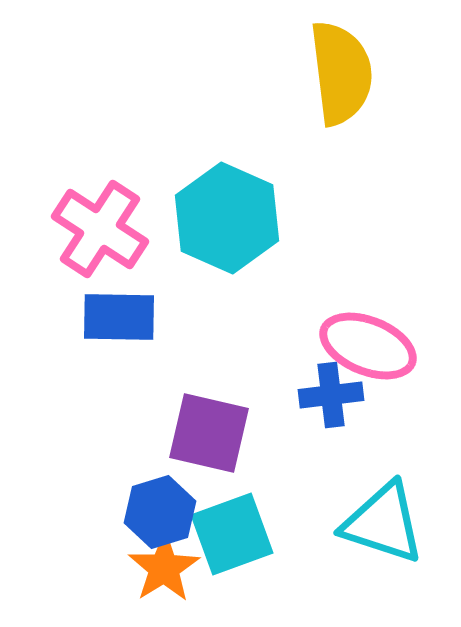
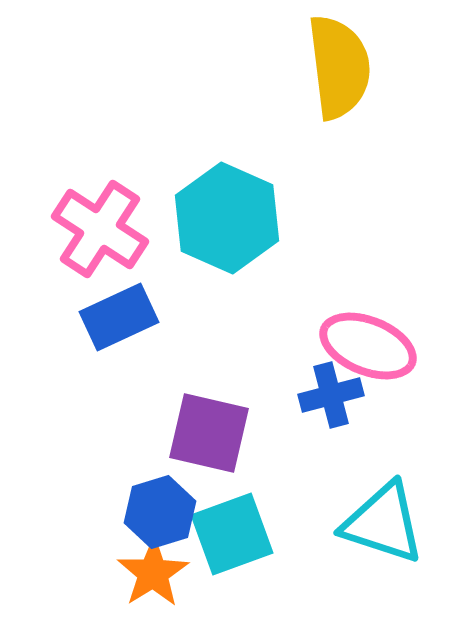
yellow semicircle: moved 2 px left, 6 px up
blue rectangle: rotated 26 degrees counterclockwise
blue cross: rotated 8 degrees counterclockwise
orange star: moved 11 px left, 5 px down
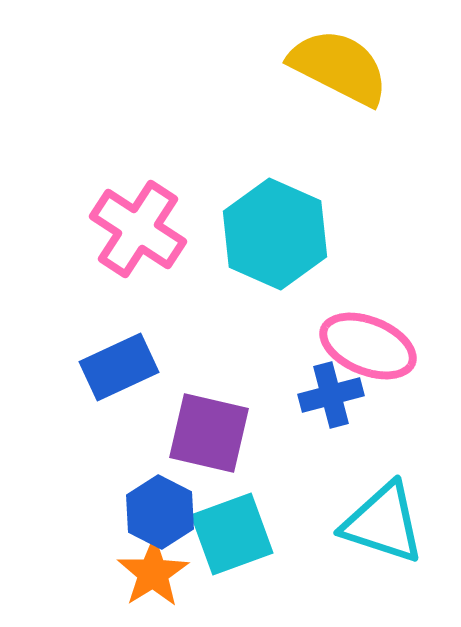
yellow semicircle: rotated 56 degrees counterclockwise
cyan hexagon: moved 48 px right, 16 px down
pink cross: moved 38 px right
blue rectangle: moved 50 px down
blue hexagon: rotated 16 degrees counterclockwise
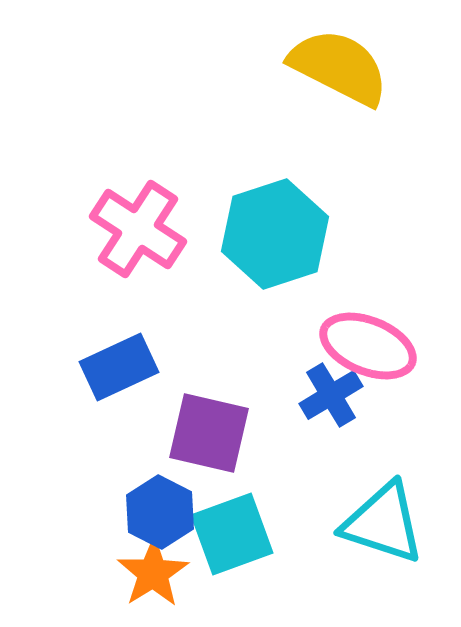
cyan hexagon: rotated 18 degrees clockwise
blue cross: rotated 16 degrees counterclockwise
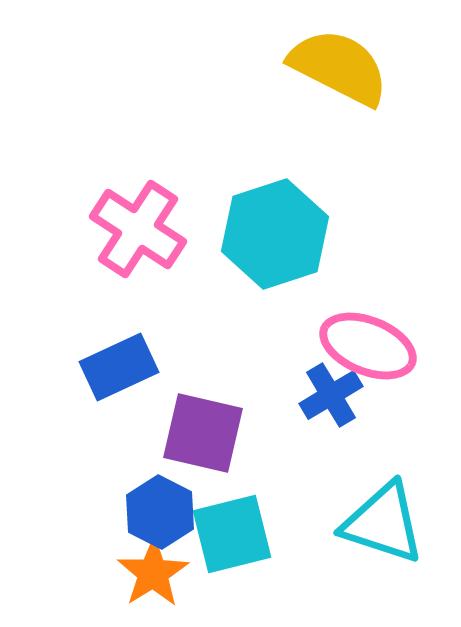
purple square: moved 6 px left
cyan square: rotated 6 degrees clockwise
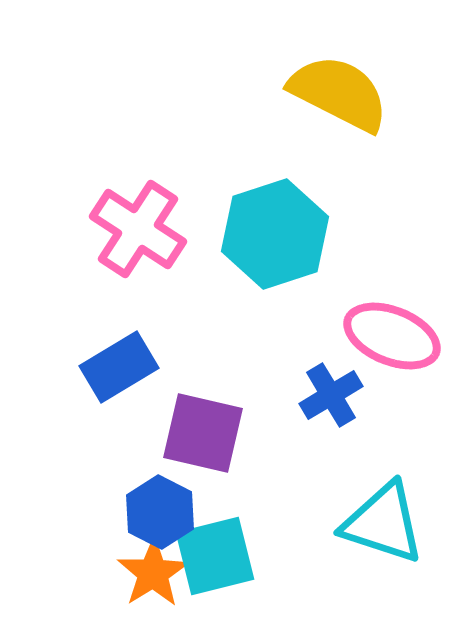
yellow semicircle: moved 26 px down
pink ellipse: moved 24 px right, 10 px up
blue rectangle: rotated 6 degrees counterclockwise
cyan square: moved 17 px left, 22 px down
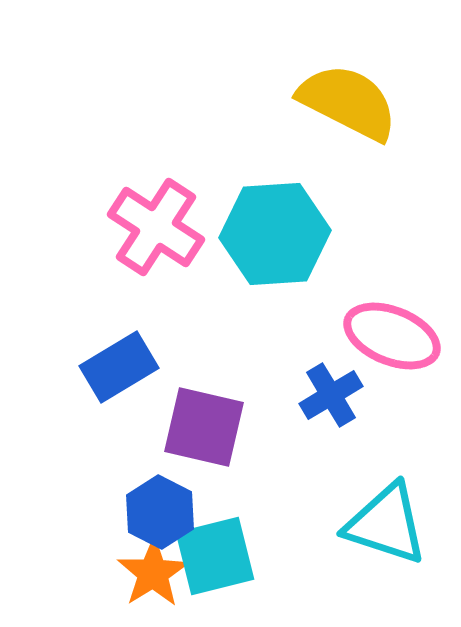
yellow semicircle: moved 9 px right, 9 px down
pink cross: moved 18 px right, 2 px up
cyan hexagon: rotated 14 degrees clockwise
purple square: moved 1 px right, 6 px up
cyan triangle: moved 3 px right, 1 px down
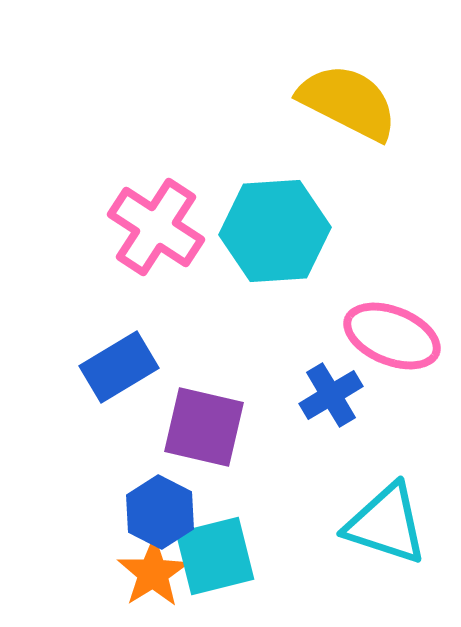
cyan hexagon: moved 3 px up
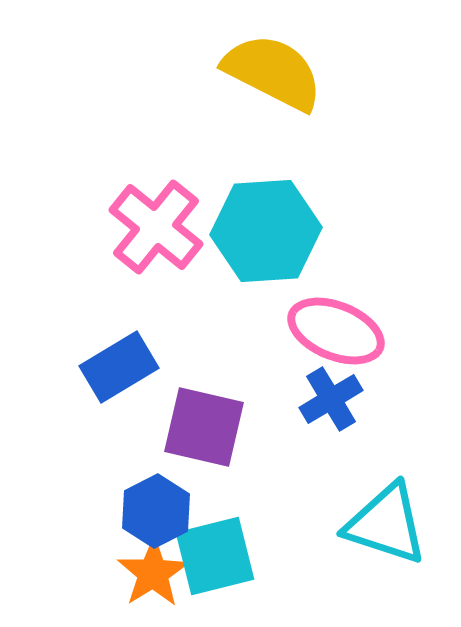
yellow semicircle: moved 75 px left, 30 px up
pink cross: rotated 6 degrees clockwise
cyan hexagon: moved 9 px left
pink ellipse: moved 56 px left, 5 px up
blue cross: moved 4 px down
blue hexagon: moved 4 px left, 1 px up; rotated 6 degrees clockwise
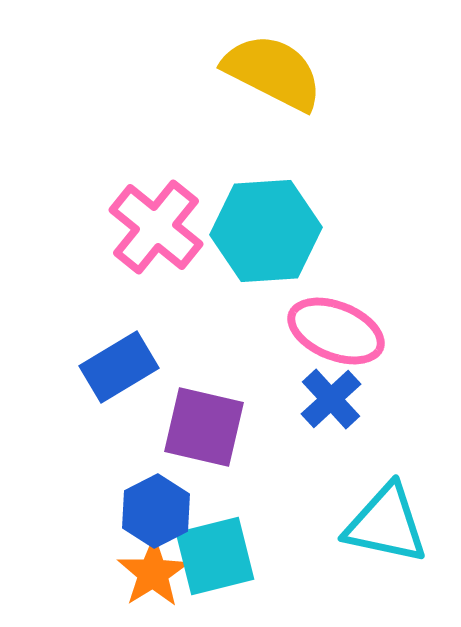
blue cross: rotated 12 degrees counterclockwise
cyan triangle: rotated 6 degrees counterclockwise
